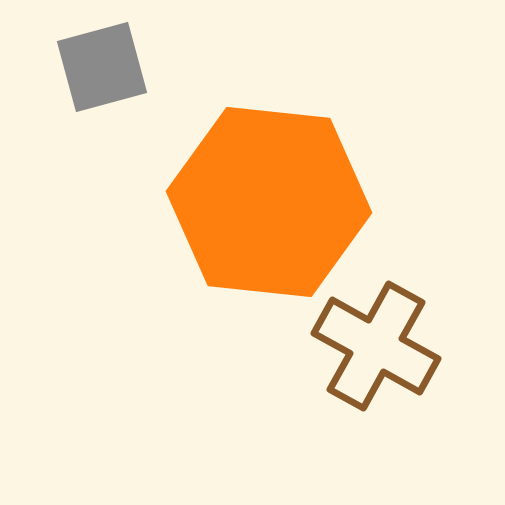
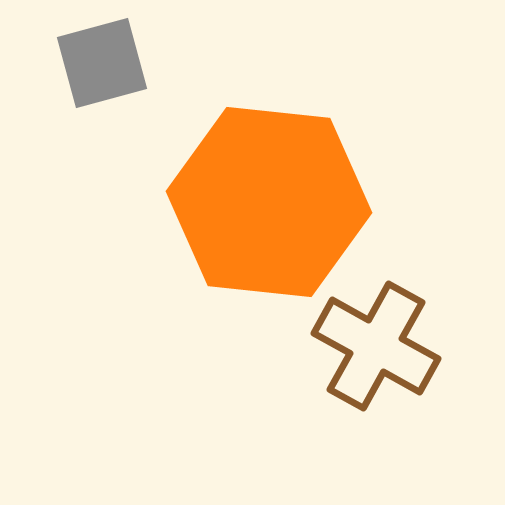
gray square: moved 4 px up
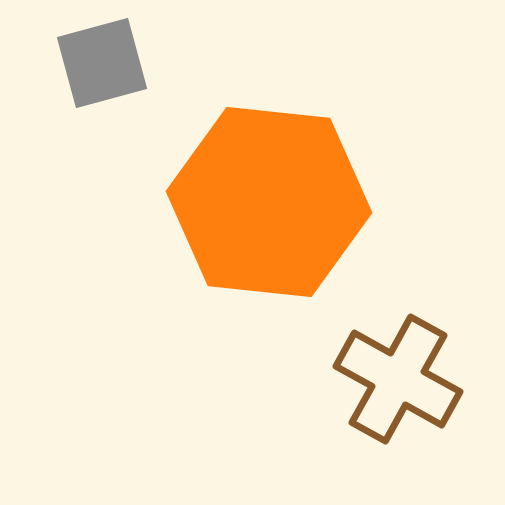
brown cross: moved 22 px right, 33 px down
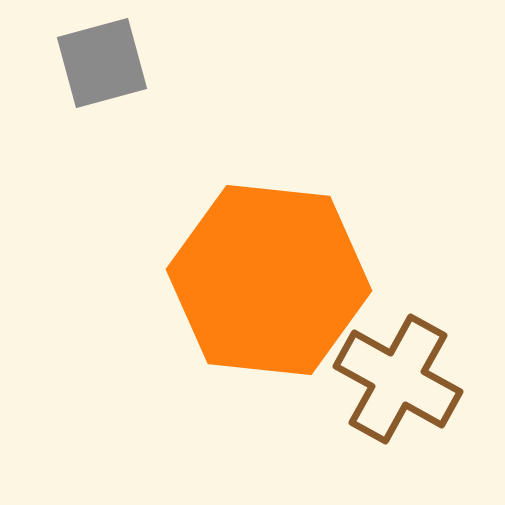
orange hexagon: moved 78 px down
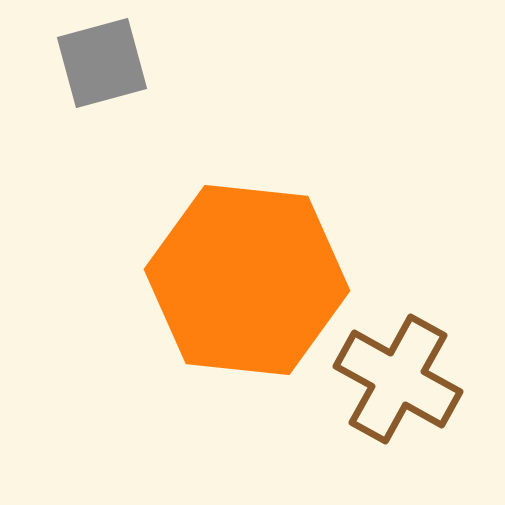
orange hexagon: moved 22 px left
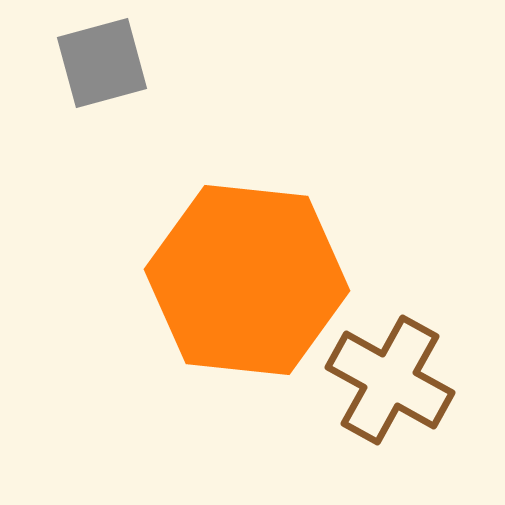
brown cross: moved 8 px left, 1 px down
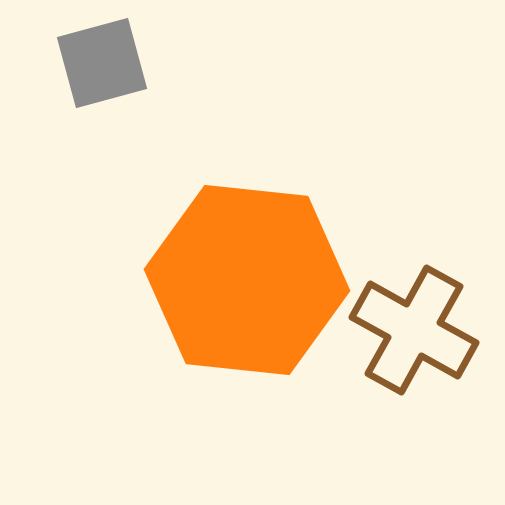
brown cross: moved 24 px right, 50 px up
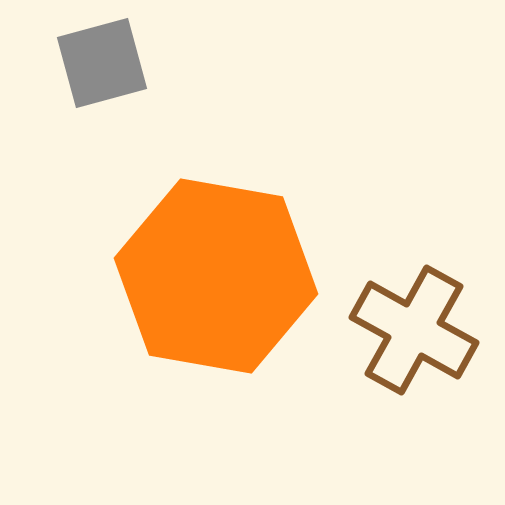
orange hexagon: moved 31 px left, 4 px up; rotated 4 degrees clockwise
